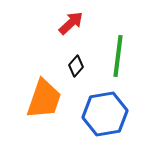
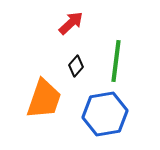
green line: moved 2 px left, 5 px down
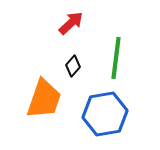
green line: moved 3 px up
black diamond: moved 3 px left
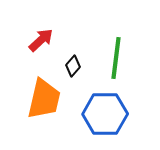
red arrow: moved 30 px left, 17 px down
orange trapezoid: rotated 6 degrees counterclockwise
blue hexagon: rotated 9 degrees clockwise
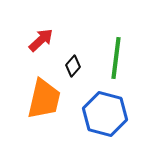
blue hexagon: rotated 15 degrees clockwise
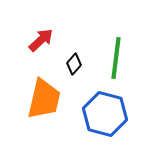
black diamond: moved 1 px right, 2 px up
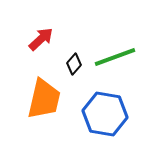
red arrow: moved 1 px up
green line: moved 1 px left, 1 px up; rotated 63 degrees clockwise
blue hexagon: rotated 6 degrees counterclockwise
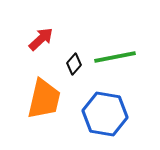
green line: rotated 9 degrees clockwise
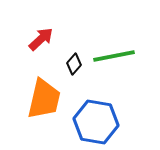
green line: moved 1 px left, 1 px up
blue hexagon: moved 9 px left, 8 px down
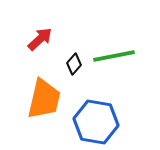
red arrow: moved 1 px left
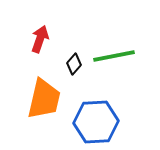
red arrow: rotated 28 degrees counterclockwise
blue hexagon: rotated 12 degrees counterclockwise
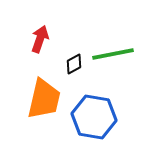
green line: moved 1 px left, 2 px up
black diamond: rotated 20 degrees clockwise
blue hexagon: moved 2 px left, 5 px up; rotated 12 degrees clockwise
